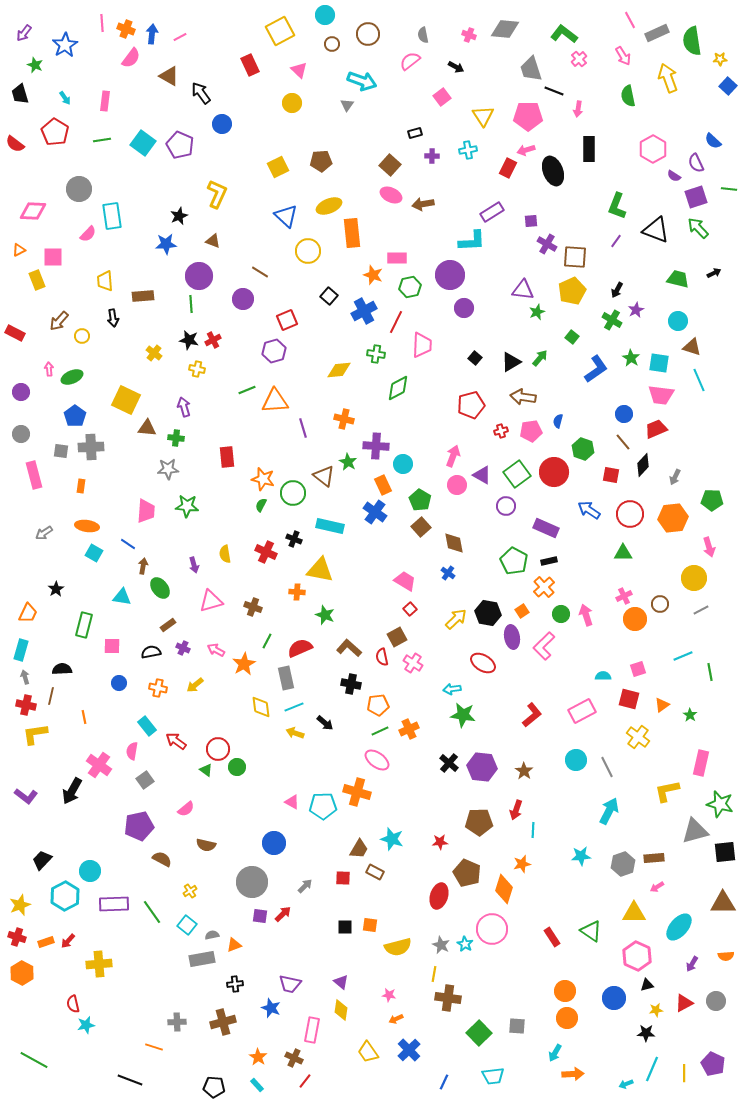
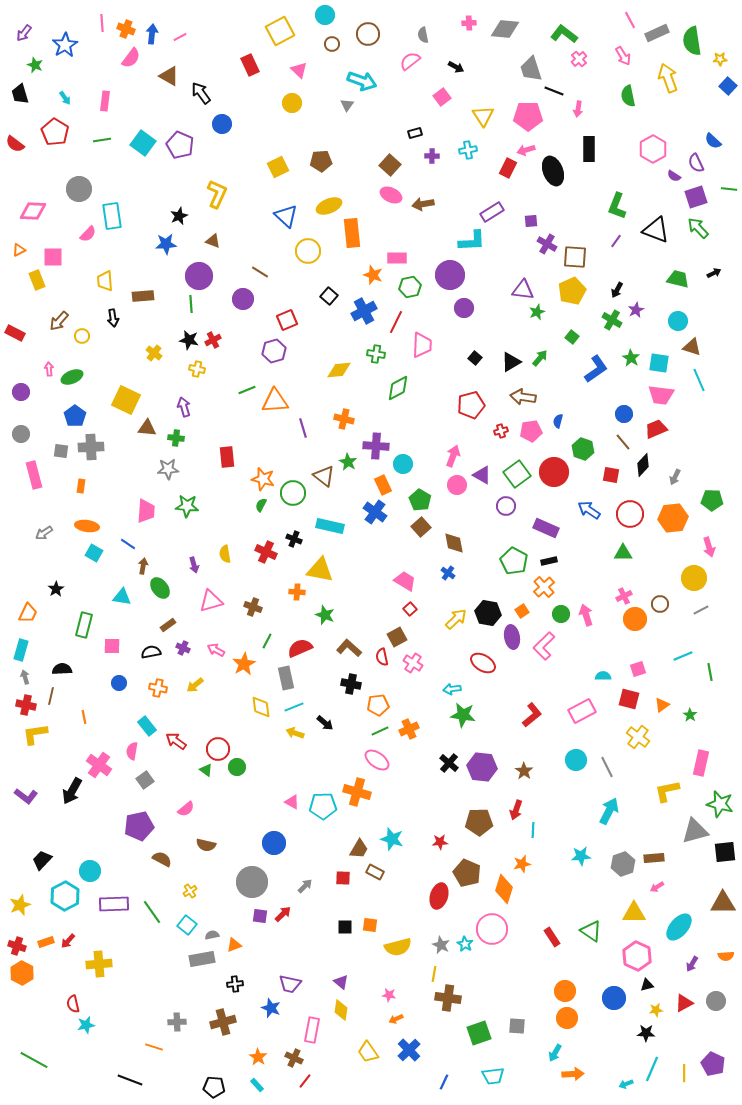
pink cross at (469, 35): moved 12 px up; rotated 24 degrees counterclockwise
red cross at (17, 937): moved 9 px down
green square at (479, 1033): rotated 25 degrees clockwise
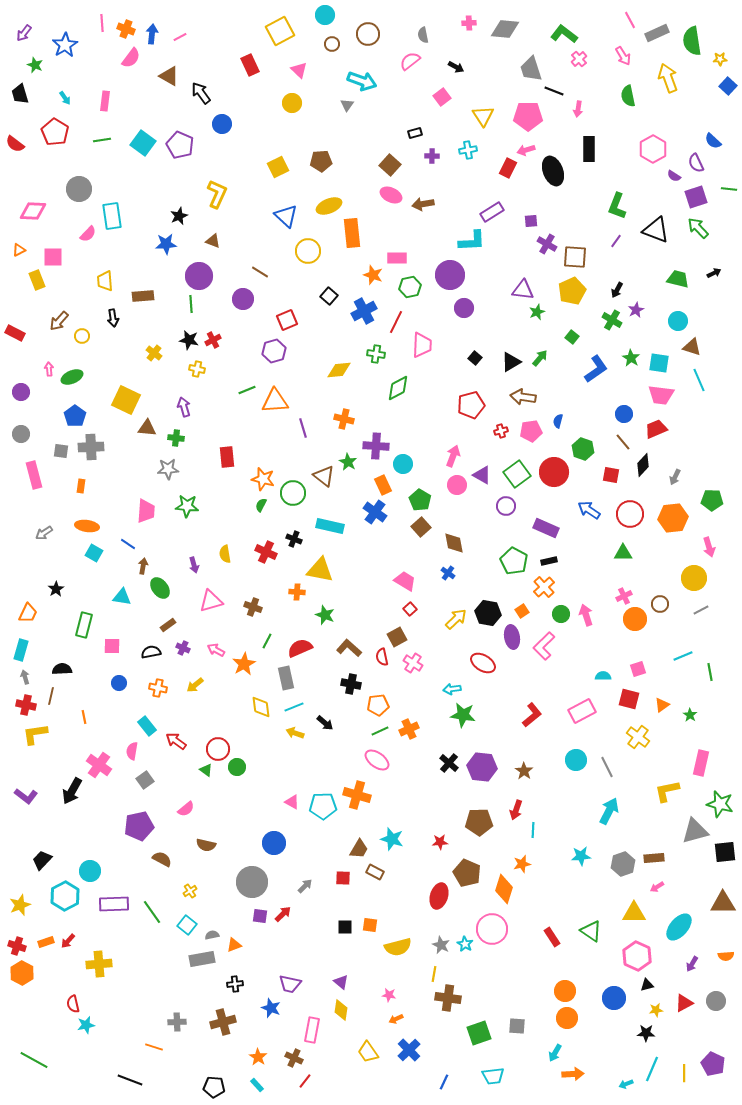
orange cross at (357, 792): moved 3 px down
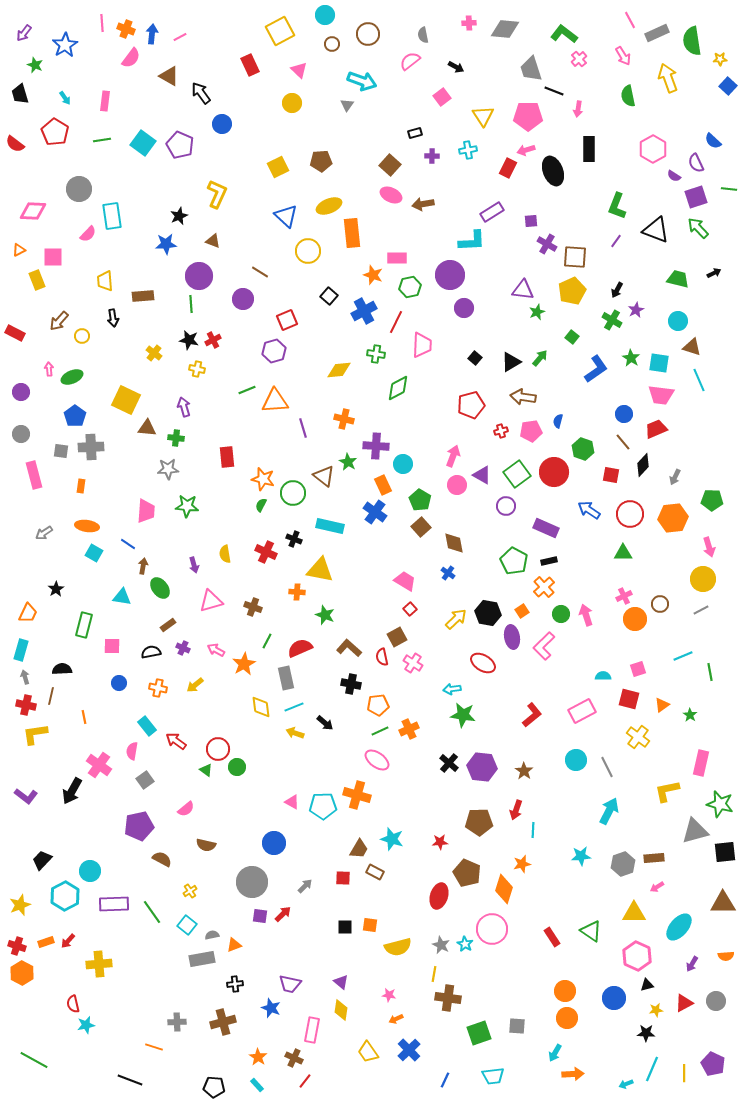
yellow circle at (694, 578): moved 9 px right, 1 px down
blue line at (444, 1082): moved 1 px right, 2 px up
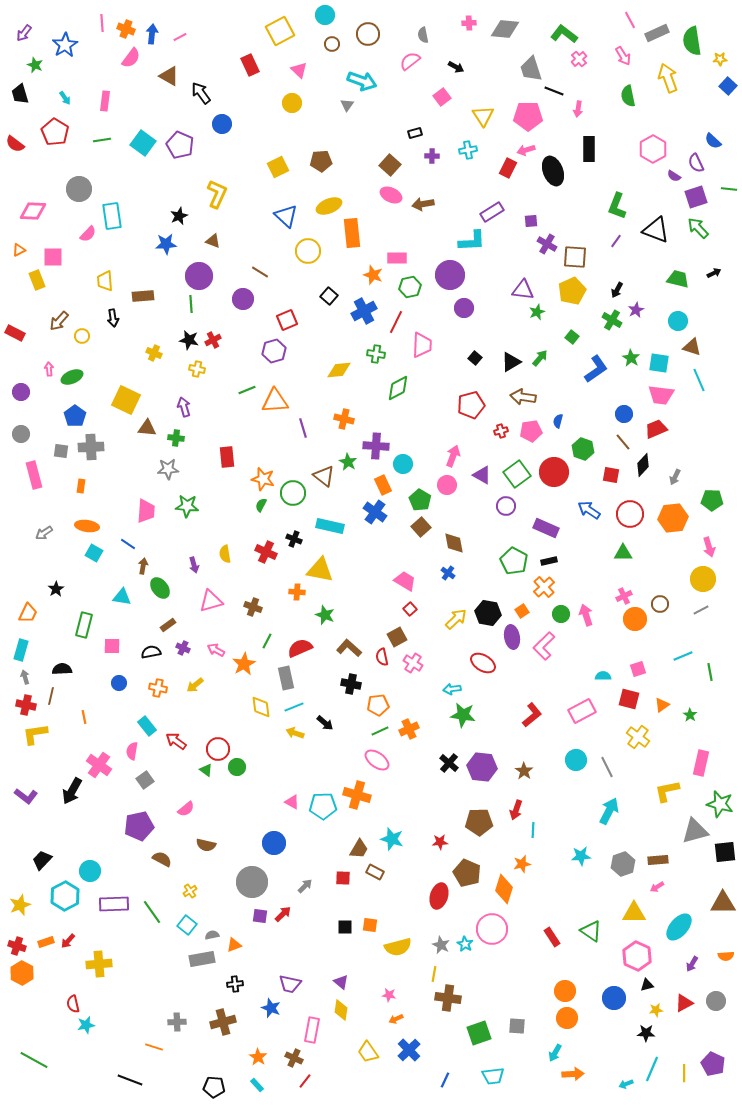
yellow cross at (154, 353): rotated 14 degrees counterclockwise
pink circle at (457, 485): moved 10 px left
brown rectangle at (654, 858): moved 4 px right, 2 px down
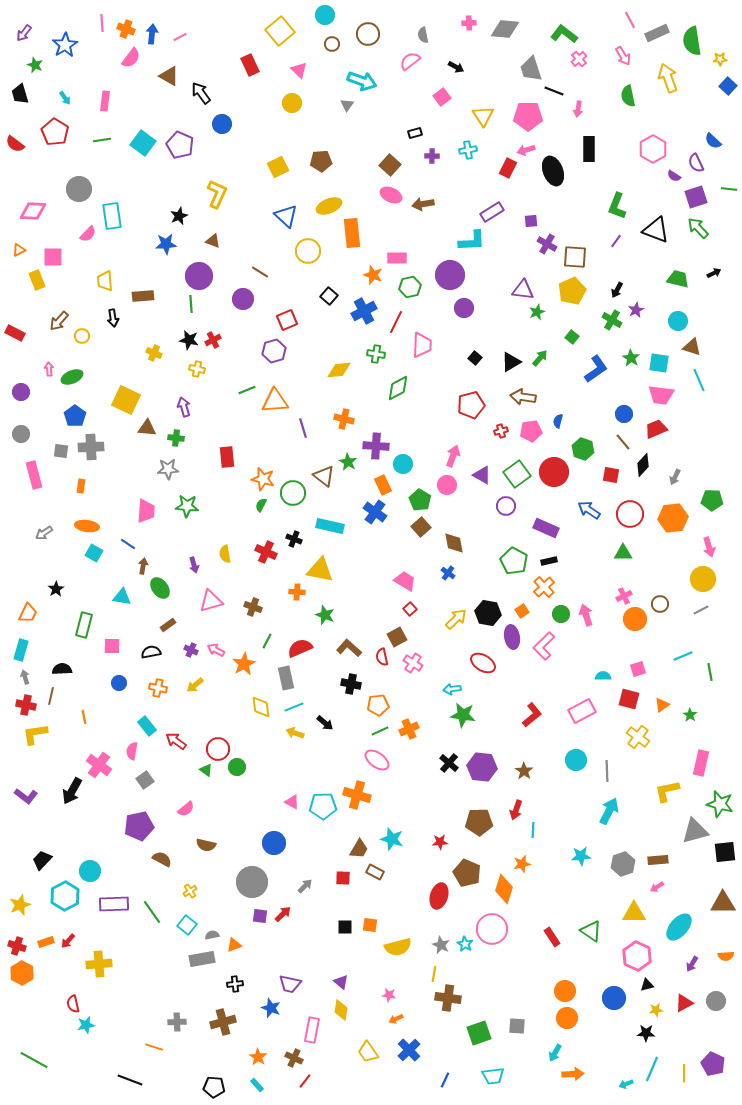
yellow square at (280, 31): rotated 12 degrees counterclockwise
purple cross at (183, 648): moved 8 px right, 2 px down
gray line at (607, 767): moved 4 px down; rotated 25 degrees clockwise
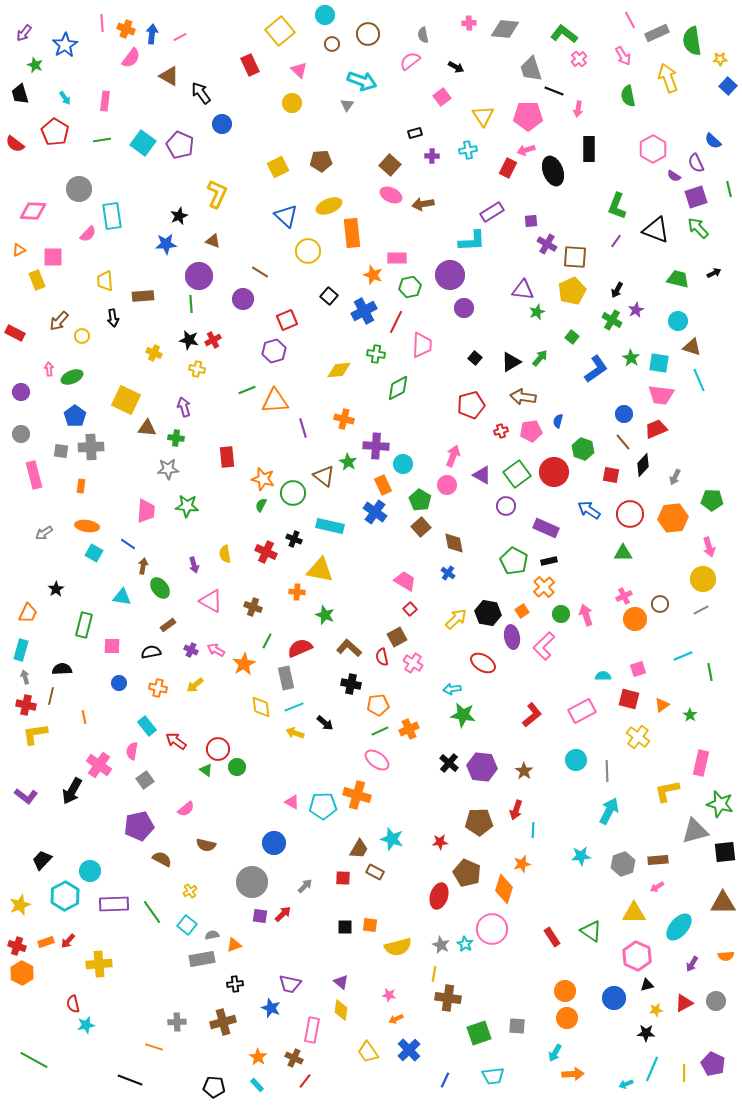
green line at (729, 189): rotated 70 degrees clockwise
pink triangle at (211, 601): rotated 45 degrees clockwise
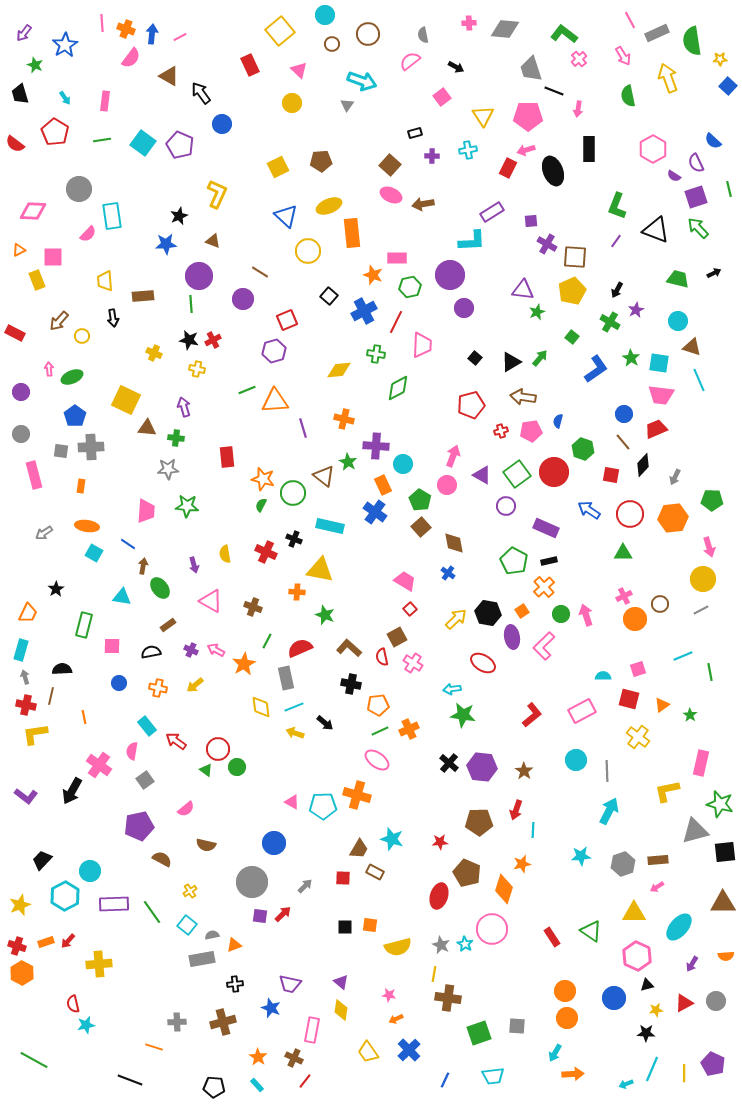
green cross at (612, 320): moved 2 px left, 2 px down
